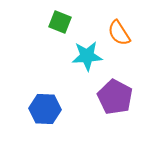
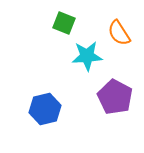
green square: moved 4 px right, 1 px down
blue hexagon: rotated 16 degrees counterclockwise
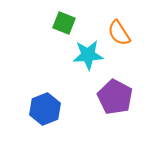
cyan star: moved 1 px right, 1 px up
blue hexagon: rotated 8 degrees counterclockwise
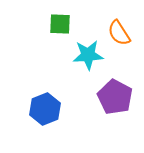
green square: moved 4 px left, 1 px down; rotated 20 degrees counterclockwise
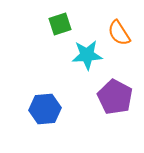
green square: rotated 20 degrees counterclockwise
cyan star: moved 1 px left
blue hexagon: rotated 16 degrees clockwise
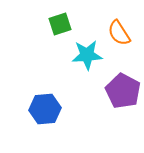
purple pentagon: moved 8 px right, 6 px up
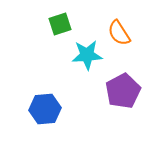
purple pentagon: rotated 16 degrees clockwise
